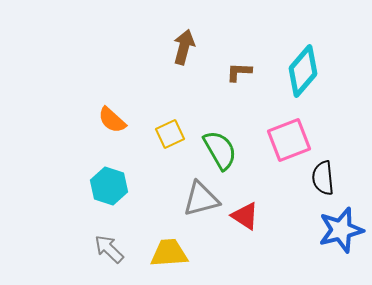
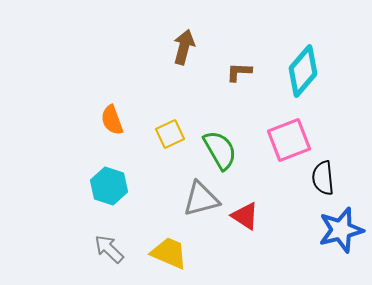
orange semicircle: rotated 28 degrees clockwise
yellow trapezoid: rotated 27 degrees clockwise
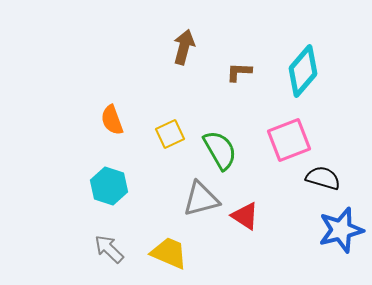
black semicircle: rotated 112 degrees clockwise
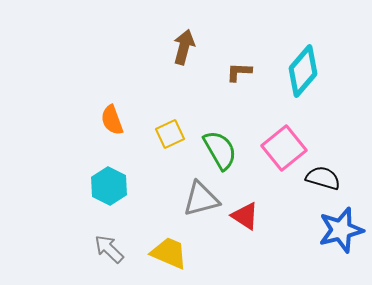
pink square: moved 5 px left, 8 px down; rotated 18 degrees counterclockwise
cyan hexagon: rotated 9 degrees clockwise
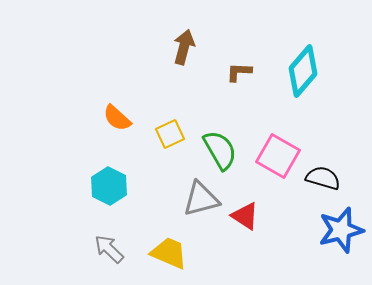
orange semicircle: moved 5 px right, 2 px up; rotated 28 degrees counterclockwise
pink square: moved 6 px left, 8 px down; rotated 21 degrees counterclockwise
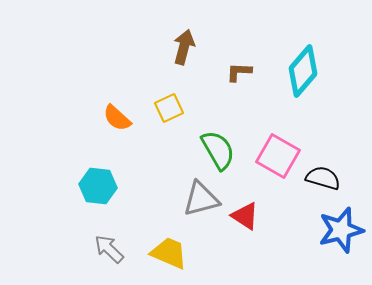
yellow square: moved 1 px left, 26 px up
green semicircle: moved 2 px left
cyan hexagon: moved 11 px left; rotated 21 degrees counterclockwise
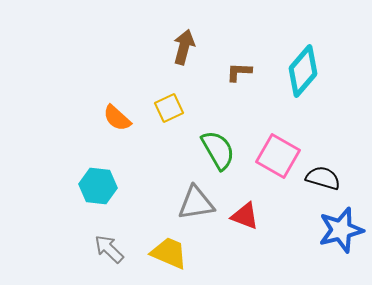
gray triangle: moved 5 px left, 4 px down; rotated 6 degrees clockwise
red triangle: rotated 12 degrees counterclockwise
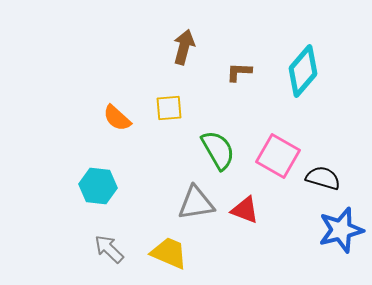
yellow square: rotated 20 degrees clockwise
red triangle: moved 6 px up
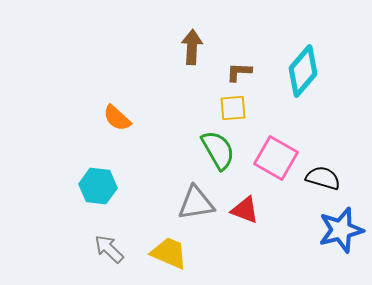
brown arrow: moved 8 px right; rotated 12 degrees counterclockwise
yellow square: moved 64 px right
pink square: moved 2 px left, 2 px down
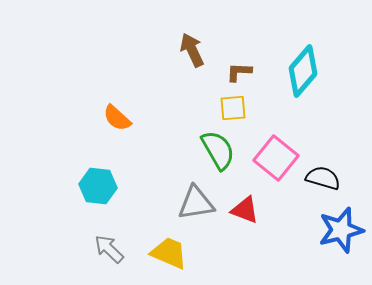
brown arrow: moved 3 px down; rotated 28 degrees counterclockwise
pink square: rotated 9 degrees clockwise
